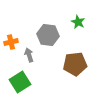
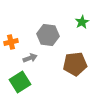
green star: moved 4 px right; rotated 16 degrees clockwise
gray arrow: moved 1 px right, 3 px down; rotated 88 degrees clockwise
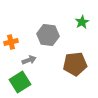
gray arrow: moved 1 px left, 2 px down
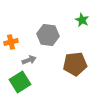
green star: moved 2 px up; rotated 16 degrees counterclockwise
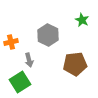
gray hexagon: rotated 20 degrees clockwise
gray arrow: rotated 96 degrees clockwise
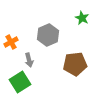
green star: moved 2 px up
gray hexagon: rotated 10 degrees clockwise
orange cross: rotated 16 degrees counterclockwise
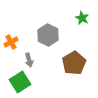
gray hexagon: rotated 10 degrees counterclockwise
brown pentagon: moved 1 px left, 1 px up; rotated 25 degrees counterclockwise
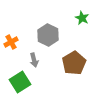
gray arrow: moved 5 px right
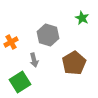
gray hexagon: rotated 10 degrees counterclockwise
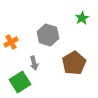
green star: rotated 16 degrees clockwise
gray arrow: moved 3 px down
